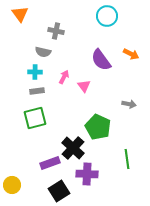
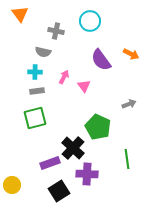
cyan circle: moved 17 px left, 5 px down
gray arrow: rotated 32 degrees counterclockwise
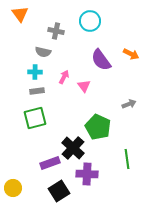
yellow circle: moved 1 px right, 3 px down
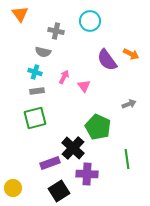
purple semicircle: moved 6 px right
cyan cross: rotated 16 degrees clockwise
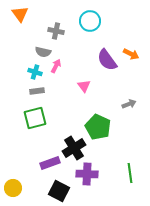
pink arrow: moved 8 px left, 11 px up
black cross: moved 1 px right; rotated 15 degrees clockwise
green line: moved 3 px right, 14 px down
black square: rotated 30 degrees counterclockwise
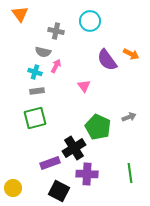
gray arrow: moved 13 px down
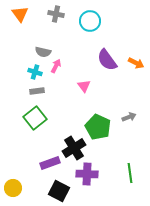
gray cross: moved 17 px up
orange arrow: moved 5 px right, 9 px down
green square: rotated 25 degrees counterclockwise
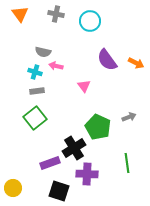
pink arrow: rotated 104 degrees counterclockwise
green line: moved 3 px left, 10 px up
black square: rotated 10 degrees counterclockwise
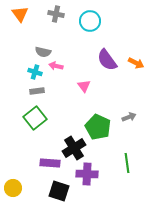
purple rectangle: rotated 24 degrees clockwise
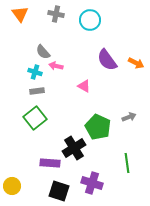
cyan circle: moved 1 px up
gray semicircle: rotated 35 degrees clockwise
pink triangle: rotated 24 degrees counterclockwise
purple cross: moved 5 px right, 9 px down; rotated 15 degrees clockwise
yellow circle: moved 1 px left, 2 px up
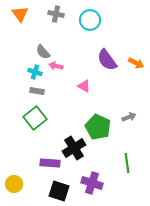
gray rectangle: rotated 16 degrees clockwise
yellow circle: moved 2 px right, 2 px up
